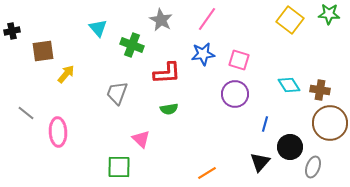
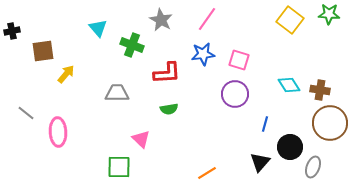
gray trapezoid: rotated 70 degrees clockwise
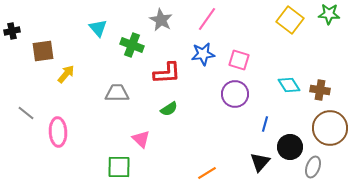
green semicircle: rotated 24 degrees counterclockwise
brown circle: moved 5 px down
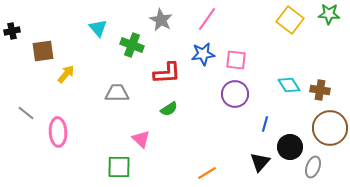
pink square: moved 3 px left; rotated 10 degrees counterclockwise
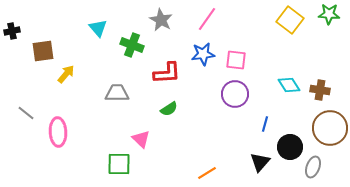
green square: moved 3 px up
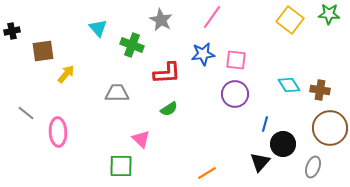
pink line: moved 5 px right, 2 px up
black circle: moved 7 px left, 3 px up
green square: moved 2 px right, 2 px down
